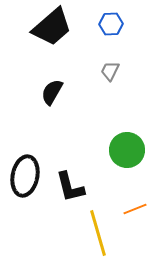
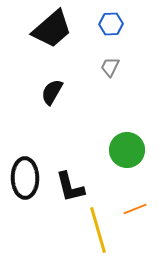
black trapezoid: moved 2 px down
gray trapezoid: moved 4 px up
black ellipse: moved 2 px down; rotated 12 degrees counterclockwise
yellow line: moved 3 px up
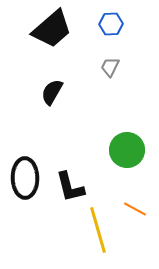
orange line: rotated 50 degrees clockwise
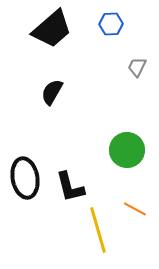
gray trapezoid: moved 27 px right
black ellipse: rotated 9 degrees counterclockwise
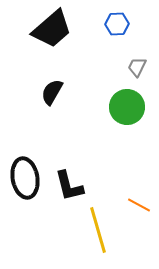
blue hexagon: moved 6 px right
green circle: moved 43 px up
black L-shape: moved 1 px left, 1 px up
orange line: moved 4 px right, 4 px up
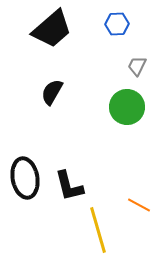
gray trapezoid: moved 1 px up
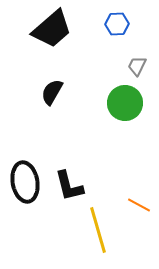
green circle: moved 2 px left, 4 px up
black ellipse: moved 4 px down
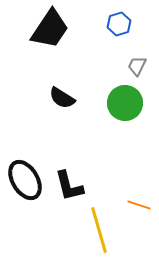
blue hexagon: moved 2 px right; rotated 15 degrees counterclockwise
black trapezoid: moved 2 px left; rotated 15 degrees counterclockwise
black semicircle: moved 10 px right, 6 px down; rotated 88 degrees counterclockwise
black ellipse: moved 2 px up; rotated 21 degrees counterclockwise
orange line: rotated 10 degrees counterclockwise
yellow line: moved 1 px right
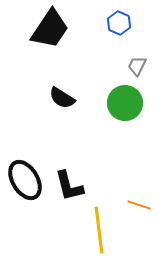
blue hexagon: moved 1 px up; rotated 20 degrees counterclockwise
yellow line: rotated 9 degrees clockwise
